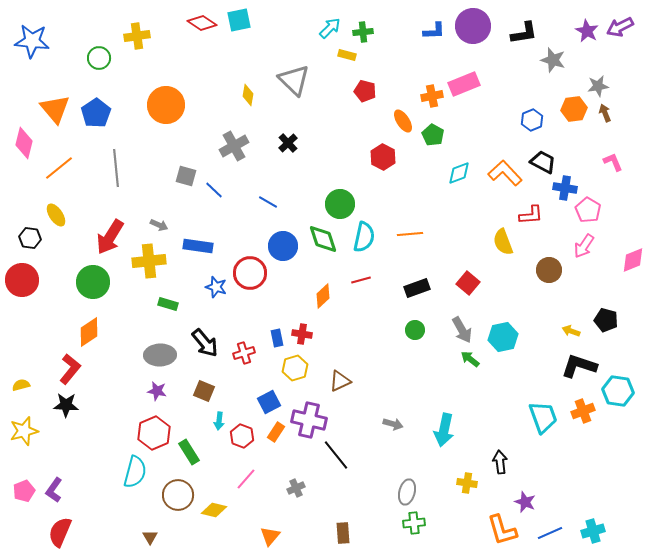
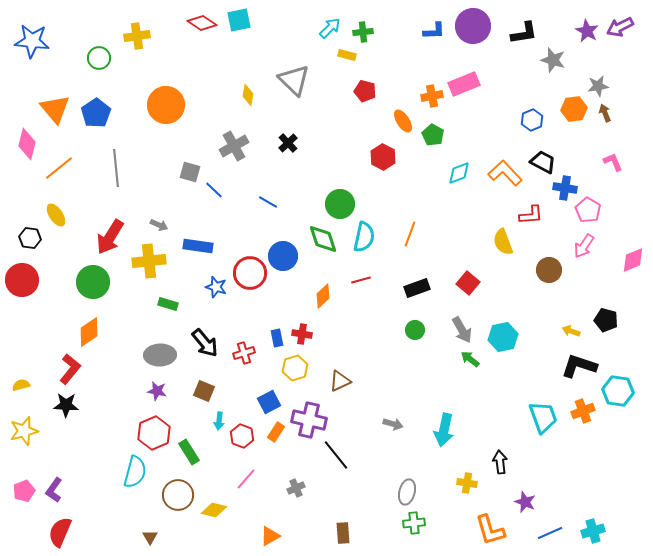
pink diamond at (24, 143): moved 3 px right, 1 px down
gray square at (186, 176): moved 4 px right, 4 px up
orange line at (410, 234): rotated 65 degrees counterclockwise
blue circle at (283, 246): moved 10 px down
orange L-shape at (502, 530): moved 12 px left
orange triangle at (270, 536): rotated 20 degrees clockwise
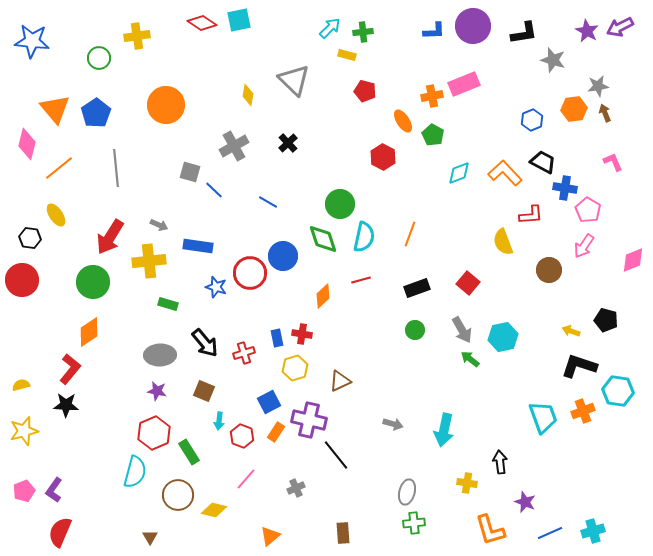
orange triangle at (270, 536): rotated 10 degrees counterclockwise
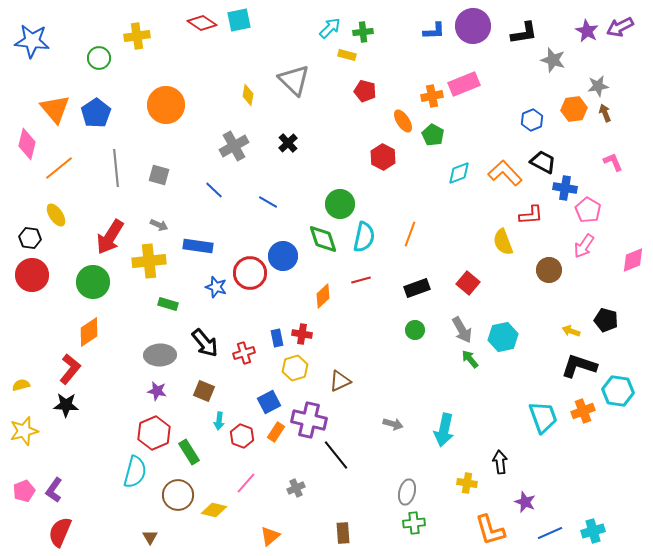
gray square at (190, 172): moved 31 px left, 3 px down
red circle at (22, 280): moved 10 px right, 5 px up
green arrow at (470, 359): rotated 12 degrees clockwise
pink line at (246, 479): moved 4 px down
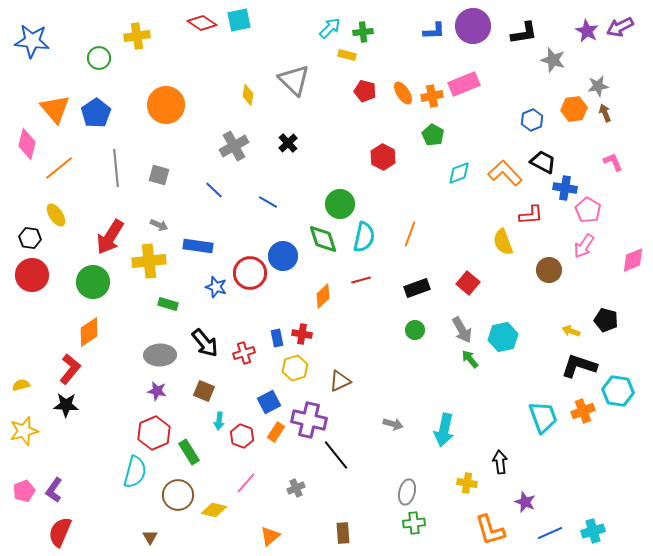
orange ellipse at (403, 121): moved 28 px up
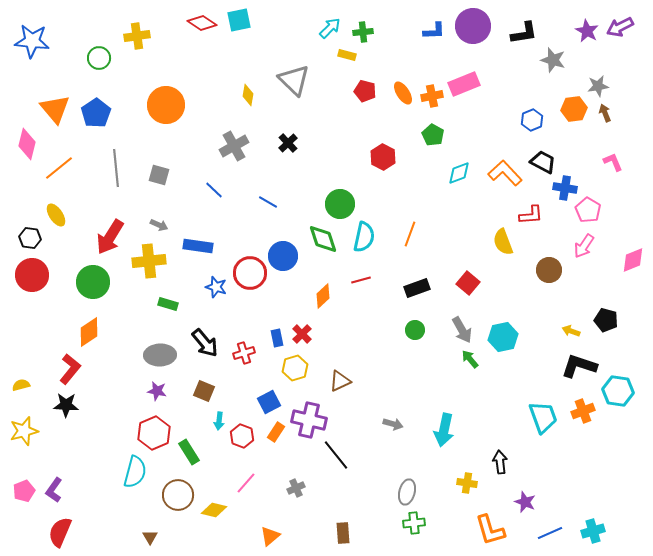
red cross at (302, 334): rotated 36 degrees clockwise
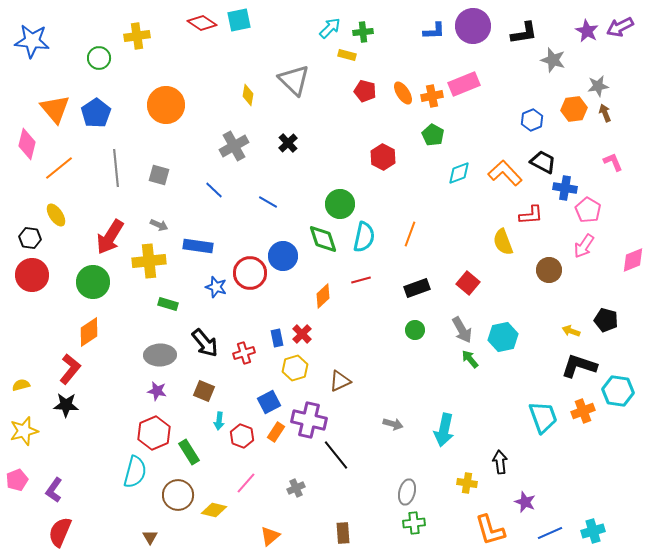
pink pentagon at (24, 491): moved 7 px left, 11 px up
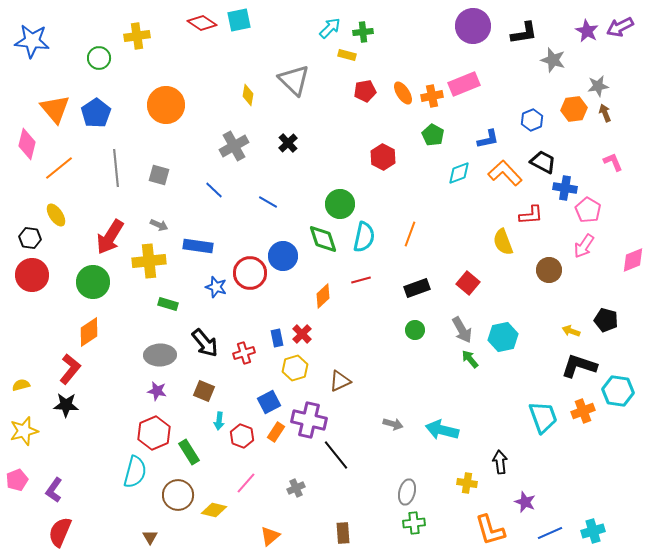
blue L-shape at (434, 31): moved 54 px right, 108 px down; rotated 10 degrees counterclockwise
red pentagon at (365, 91): rotated 25 degrees counterclockwise
cyan arrow at (444, 430): moved 2 px left; rotated 92 degrees clockwise
